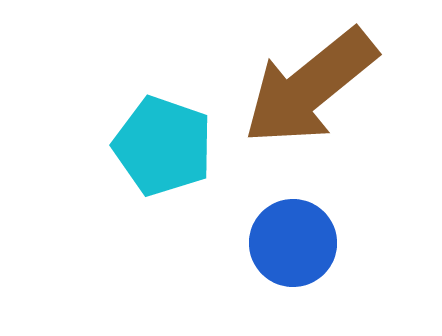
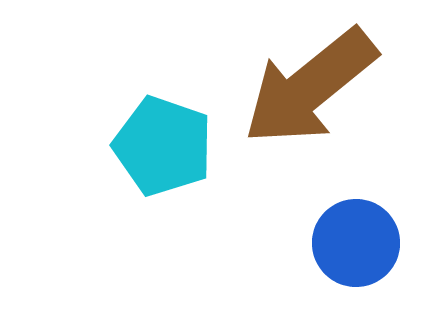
blue circle: moved 63 px right
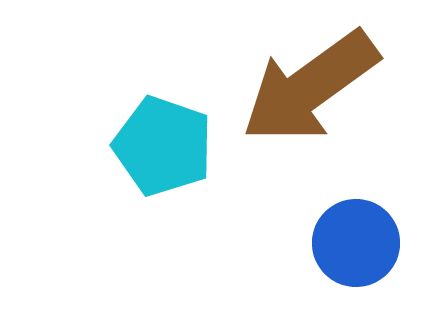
brown arrow: rotated 3 degrees clockwise
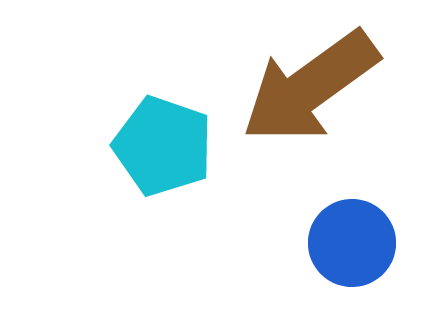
blue circle: moved 4 px left
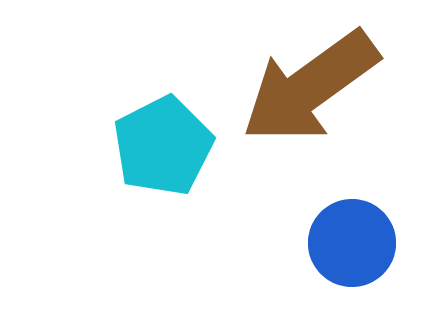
cyan pentagon: rotated 26 degrees clockwise
